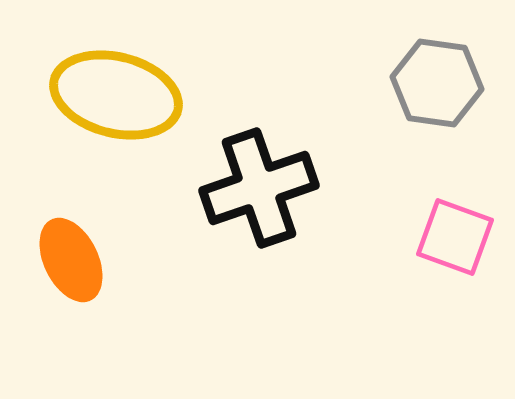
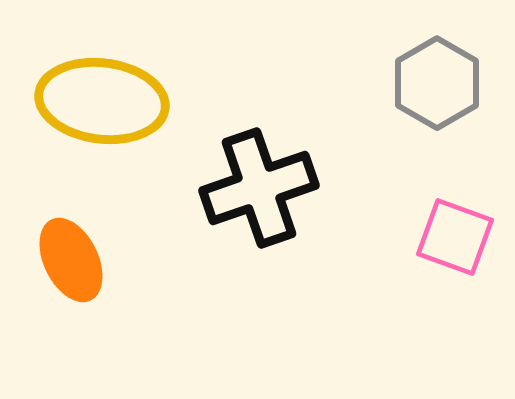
gray hexagon: rotated 22 degrees clockwise
yellow ellipse: moved 14 px left, 6 px down; rotated 7 degrees counterclockwise
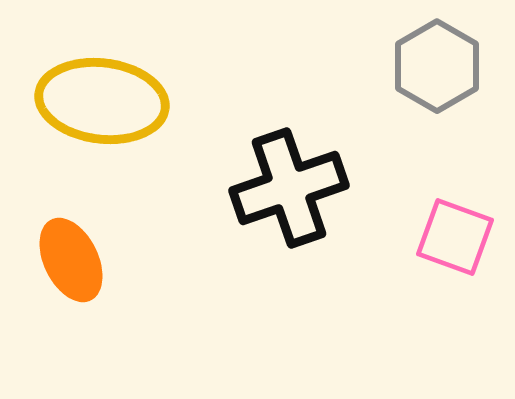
gray hexagon: moved 17 px up
black cross: moved 30 px right
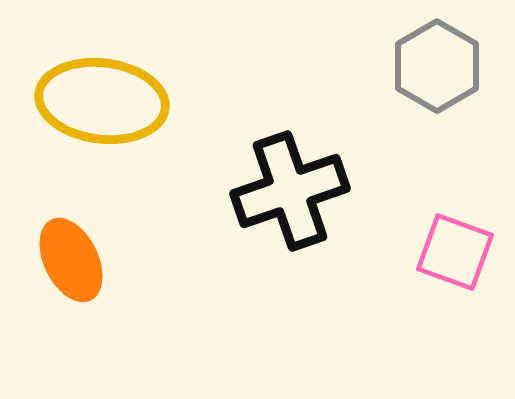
black cross: moved 1 px right, 3 px down
pink square: moved 15 px down
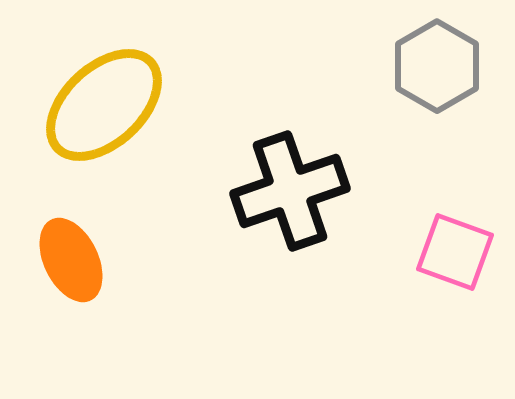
yellow ellipse: moved 2 px right, 4 px down; rotated 50 degrees counterclockwise
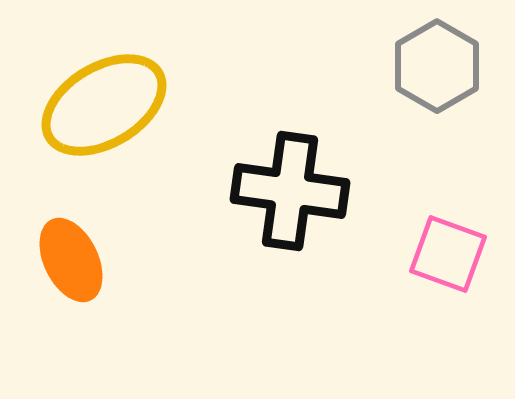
yellow ellipse: rotated 12 degrees clockwise
black cross: rotated 27 degrees clockwise
pink square: moved 7 px left, 2 px down
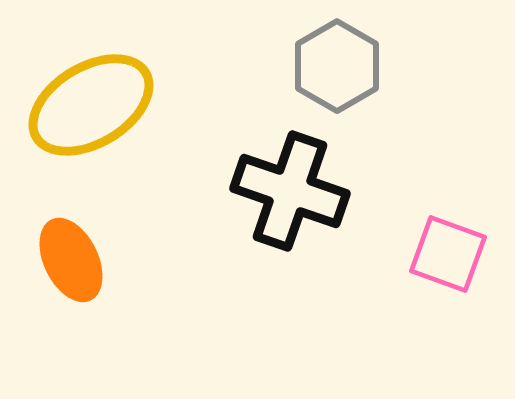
gray hexagon: moved 100 px left
yellow ellipse: moved 13 px left
black cross: rotated 11 degrees clockwise
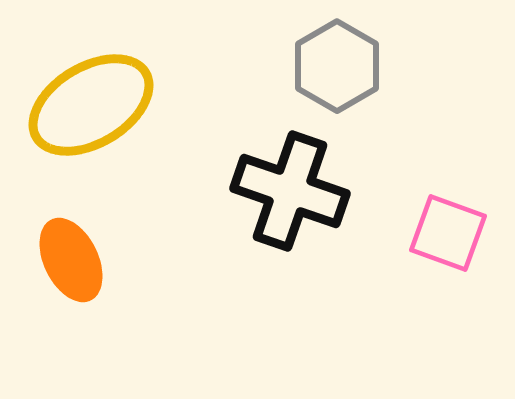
pink square: moved 21 px up
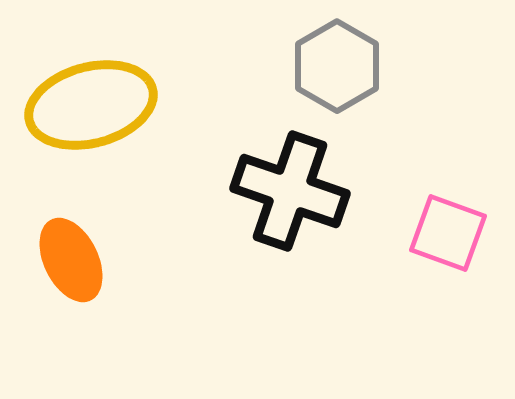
yellow ellipse: rotated 16 degrees clockwise
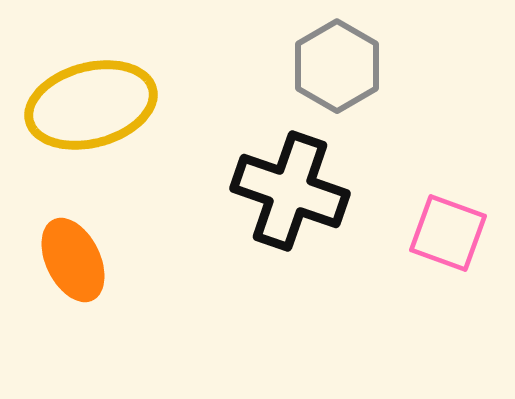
orange ellipse: moved 2 px right
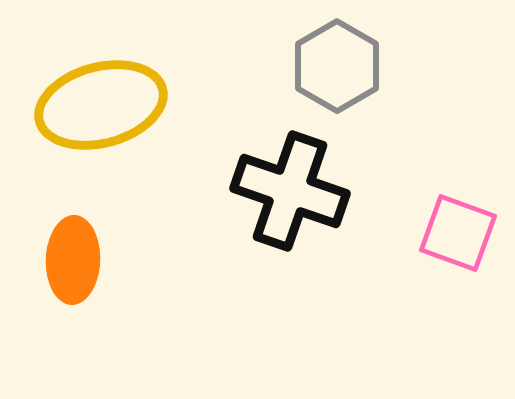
yellow ellipse: moved 10 px right
pink square: moved 10 px right
orange ellipse: rotated 28 degrees clockwise
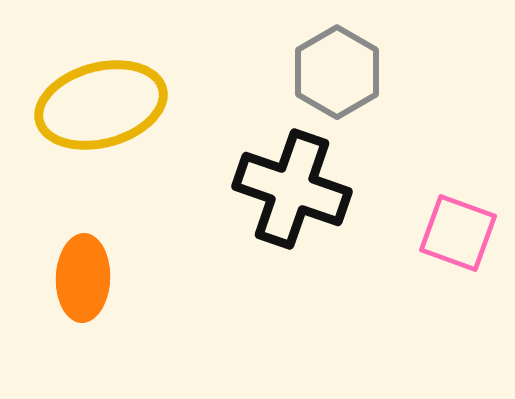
gray hexagon: moved 6 px down
black cross: moved 2 px right, 2 px up
orange ellipse: moved 10 px right, 18 px down
